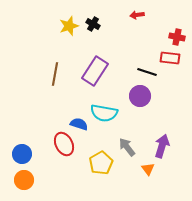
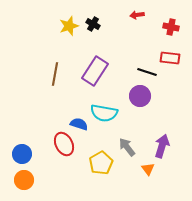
red cross: moved 6 px left, 10 px up
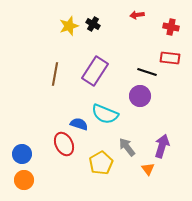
cyan semicircle: moved 1 px right, 1 px down; rotated 12 degrees clockwise
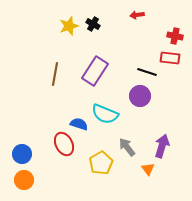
red cross: moved 4 px right, 9 px down
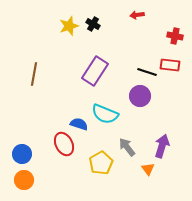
red rectangle: moved 7 px down
brown line: moved 21 px left
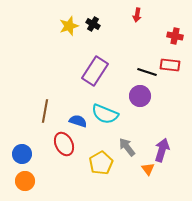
red arrow: rotated 72 degrees counterclockwise
brown line: moved 11 px right, 37 px down
blue semicircle: moved 1 px left, 3 px up
purple arrow: moved 4 px down
orange circle: moved 1 px right, 1 px down
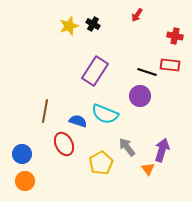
red arrow: rotated 24 degrees clockwise
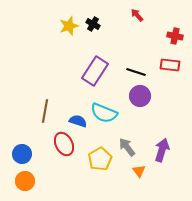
red arrow: rotated 104 degrees clockwise
black line: moved 11 px left
cyan semicircle: moved 1 px left, 1 px up
yellow pentagon: moved 1 px left, 4 px up
orange triangle: moved 9 px left, 2 px down
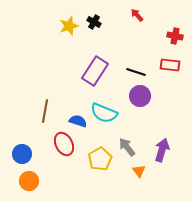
black cross: moved 1 px right, 2 px up
orange circle: moved 4 px right
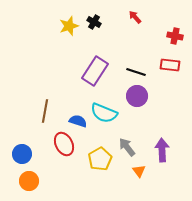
red arrow: moved 2 px left, 2 px down
purple circle: moved 3 px left
purple arrow: rotated 20 degrees counterclockwise
